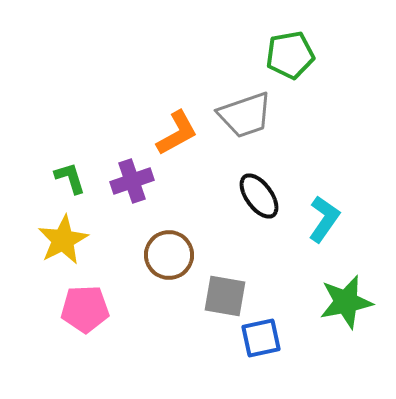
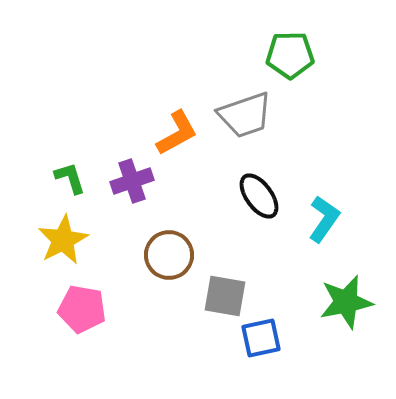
green pentagon: rotated 9 degrees clockwise
pink pentagon: moved 3 px left; rotated 12 degrees clockwise
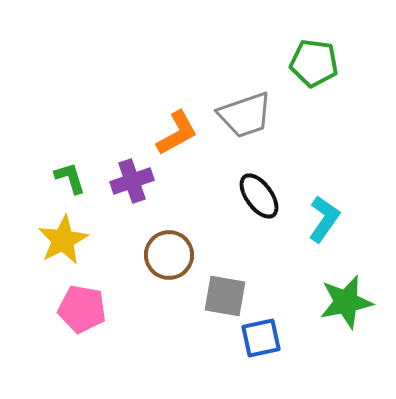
green pentagon: moved 24 px right, 8 px down; rotated 9 degrees clockwise
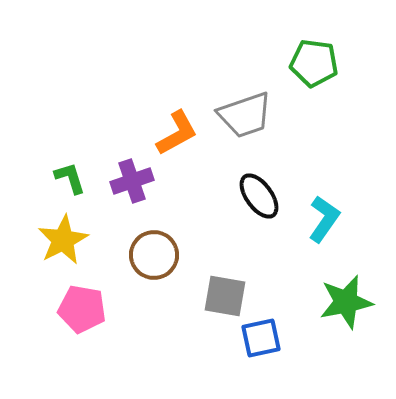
brown circle: moved 15 px left
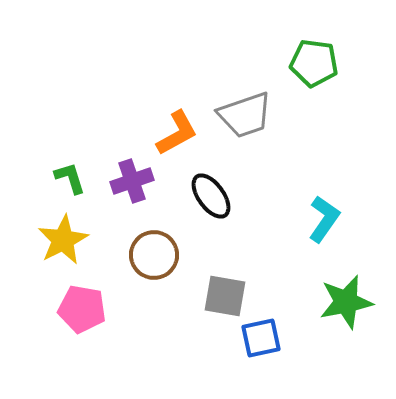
black ellipse: moved 48 px left
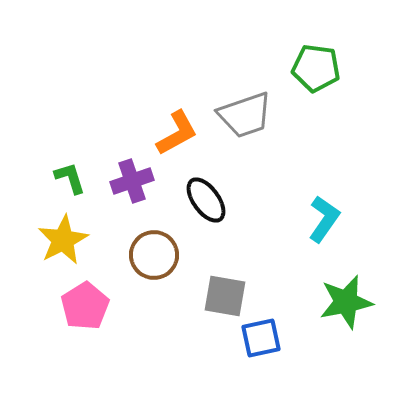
green pentagon: moved 2 px right, 5 px down
black ellipse: moved 5 px left, 4 px down
pink pentagon: moved 3 px right, 3 px up; rotated 30 degrees clockwise
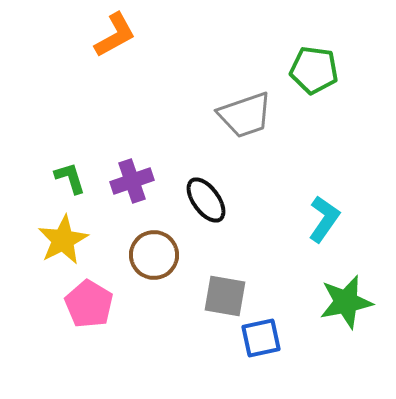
green pentagon: moved 2 px left, 2 px down
orange L-shape: moved 62 px left, 98 px up
pink pentagon: moved 4 px right, 2 px up; rotated 9 degrees counterclockwise
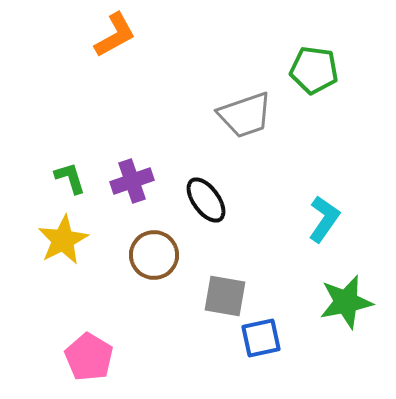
pink pentagon: moved 53 px down
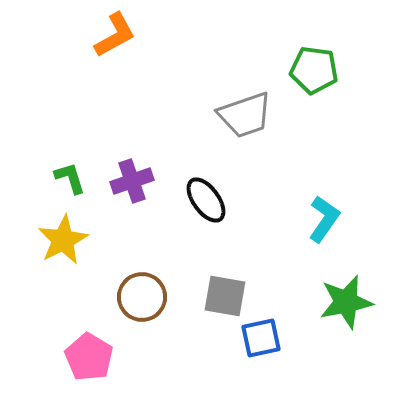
brown circle: moved 12 px left, 42 px down
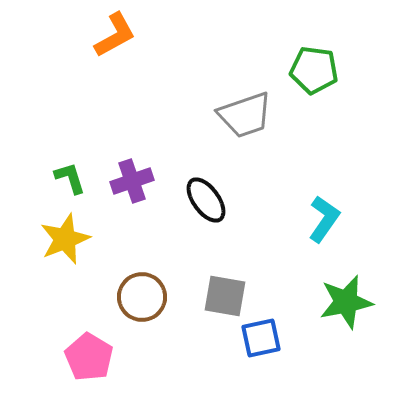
yellow star: moved 2 px right, 1 px up; rotated 6 degrees clockwise
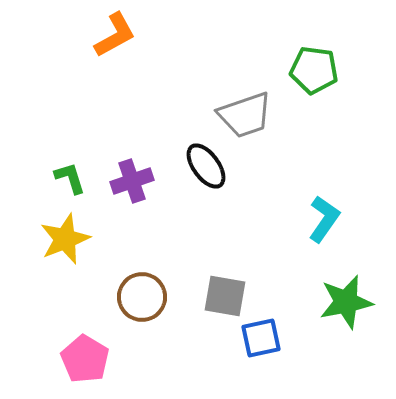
black ellipse: moved 34 px up
pink pentagon: moved 4 px left, 2 px down
